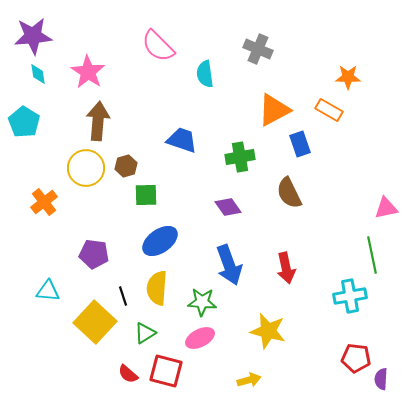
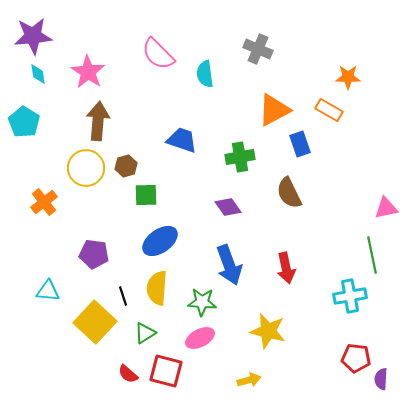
pink semicircle: moved 8 px down
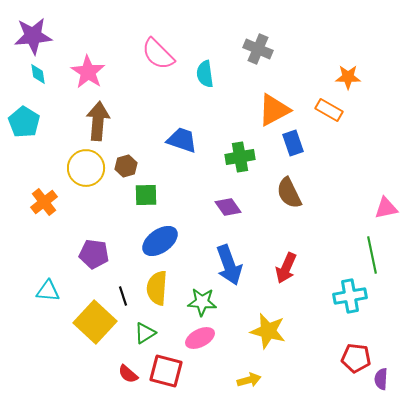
blue rectangle: moved 7 px left, 1 px up
red arrow: rotated 36 degrees clockwise
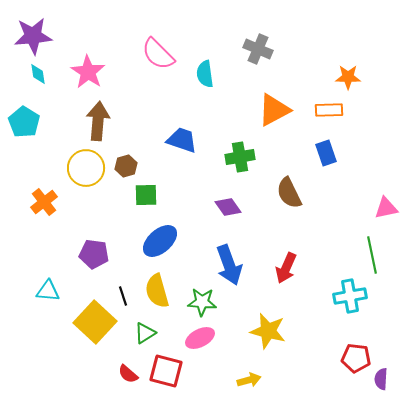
orange rectangle: rotated 32 degrees counterclockwise
blue rectangle: moved 33 px right, 10 px down
blue ellipse: rotated 6 degrees counterclockwise
yellow semicircle: moved 3 px down; rotated 20 degrees counterclockwise
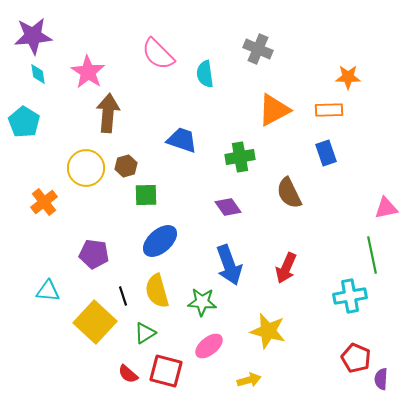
brown arrow: moved 10 px right, 8 px up
pink ellipse: moved 9 px right, 8 px down; rotated 12 degrees counterclockwise
red pentagon: rotated 16 degrees clockwise
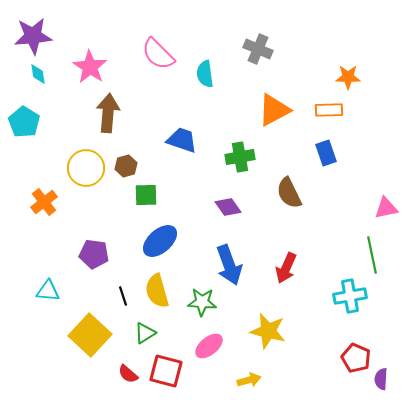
pink star: moved 2 px right, 5 px up
yellow square: moved 5 px left, 13 px down
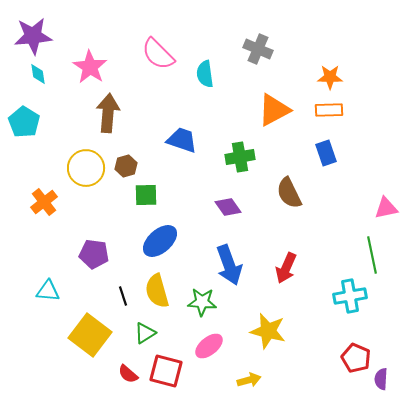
orange star: moved 18 px left
yellow square: rotated 6 degrees counterclockwise
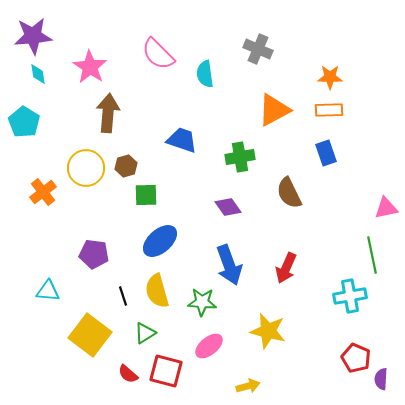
orange cross: moved 1 px left, 10 px up
yellow arrow: moved 1 px left, 6 px down
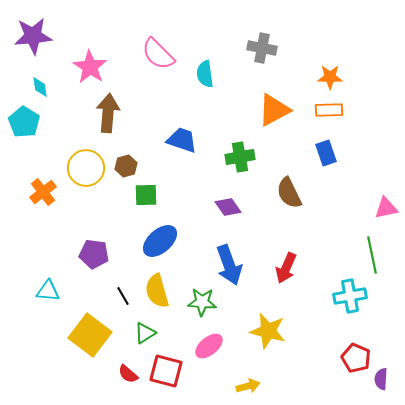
gray cross: moved 4 px right, 1 px up; rotated 12 degrees counterclockwise
cyan diamond: moved 2 px right, 13 px down
black line: rotated 12 degrees counterclockwise
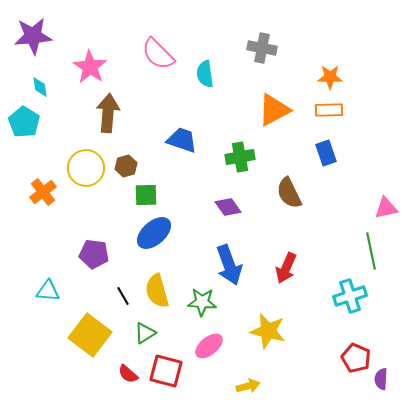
blue ellipse: moved 6 px left, 8 px up
green line: moved 1 px left, 4 px up
cyan cross: rotated 8 degrees counterclockwise
